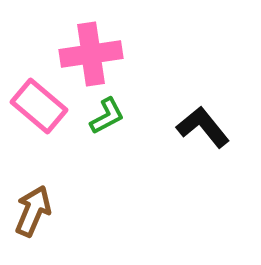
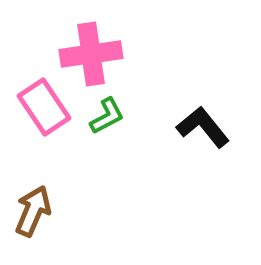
pink rectangle: moved 5 px right, 1 px down; rotated 16 degrees clockwise
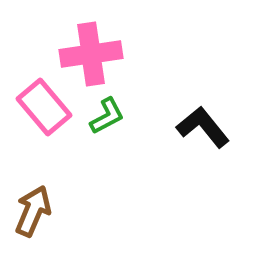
pink rectangle: rotated 6 degrees counterclockwise
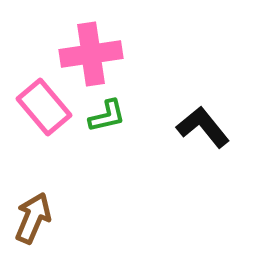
green L-shape: rotated 15 degrees clockwise
brown arrow: moved 7 px down
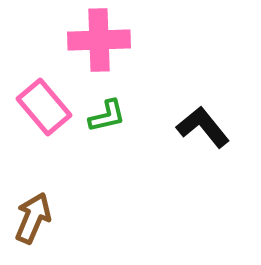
pink cross: moved 8 px right, 14 px up; rotated 6 degrees clockwise
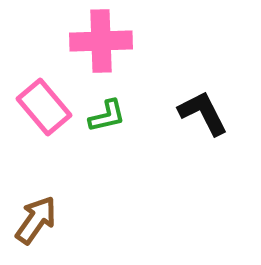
pink cross: moved 2 px right, 1 px down
black L-shape: moved 14 px up; rotated 12 degrees clockwise
brown arrow: moved 3 px right, 2 px down; rotated 12 degrees clockwise
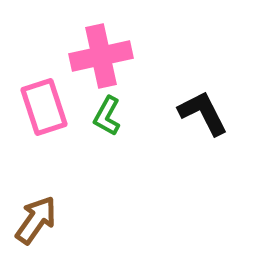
pink cross: moved 15 px down; rotated 10 degrees counterclockwise
pink rectangle: rotated 22 degrees clockwise
green L-shape: rotated 132 degrees clockwise
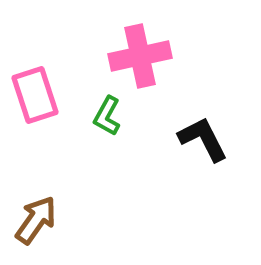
pink cross: moved 39 px right
pink rectangle: moved 9 px left, 12 px up
black L-shape: moved 26 px down
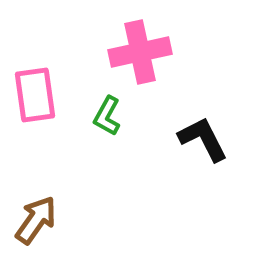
pink cross: moved 4 px up
pink rectangle: rotated 10 degrees clockwise
